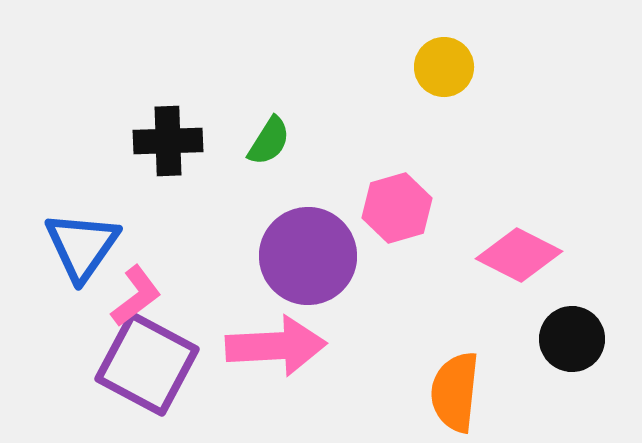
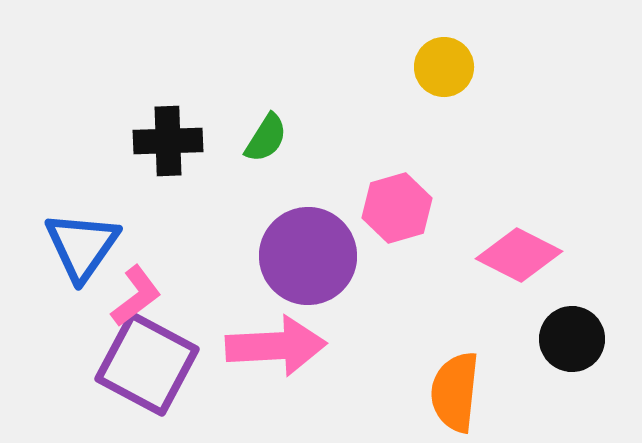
green semicircle: moved 3 px left, 3 px up
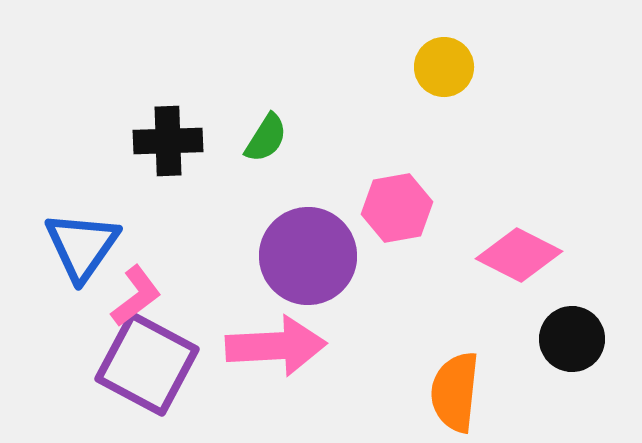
pink hexagon: rotated 6 degrees clockwise
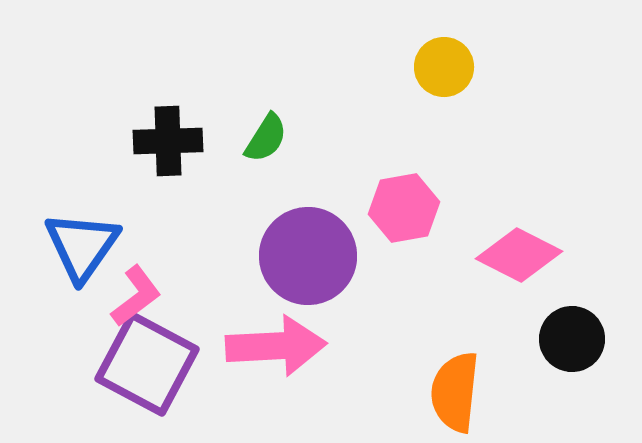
pink hexagon: moved 7 px right
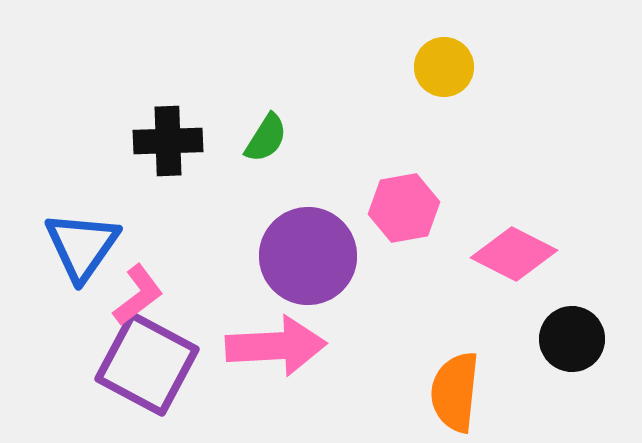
pink diamond: moved 5 px left, 1 px up
pink L-shape: moved 2 px right, 1 px up
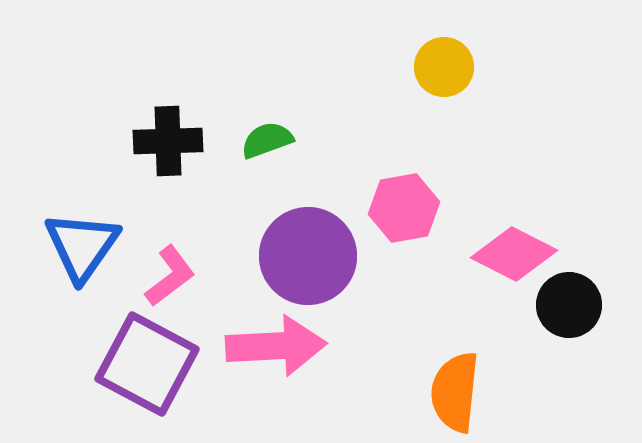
green semicircle: moved 1 px right, 2 px down; rotated 142 degrees counterclockwise
pink L-shape: moved 32 px right, 19 px up
black circle: moved 3 px left, 34 px up
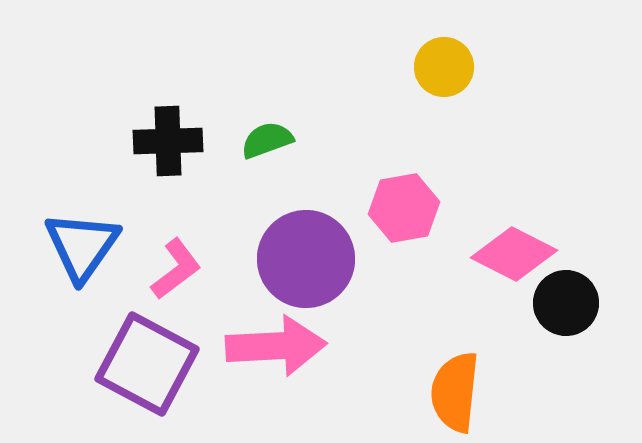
purple circle: moved 2 px left, 3 px down
pink L-shape: moved 6 px right, 7 px up
black circle: moved 3 px left, 2 px up
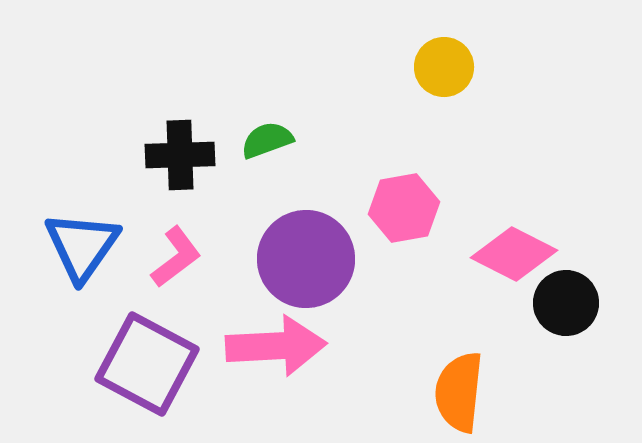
black cross: moved 12 px right, 14 px down
pink L-shape: moved 12 px up
orange semicircle: moved 4 px right
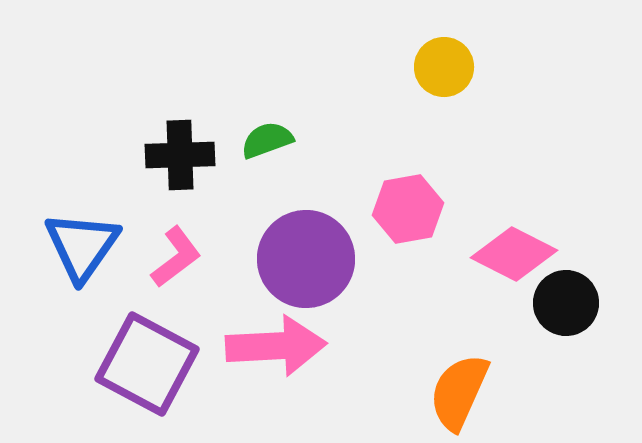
pink hexagon: moved 4 px right, 1 px down
orange semicircle: rotated 18 degrees clockwise
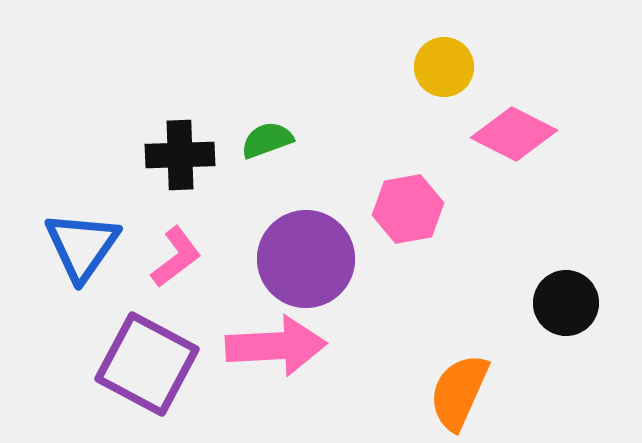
pink diamond: moved 120 px up
